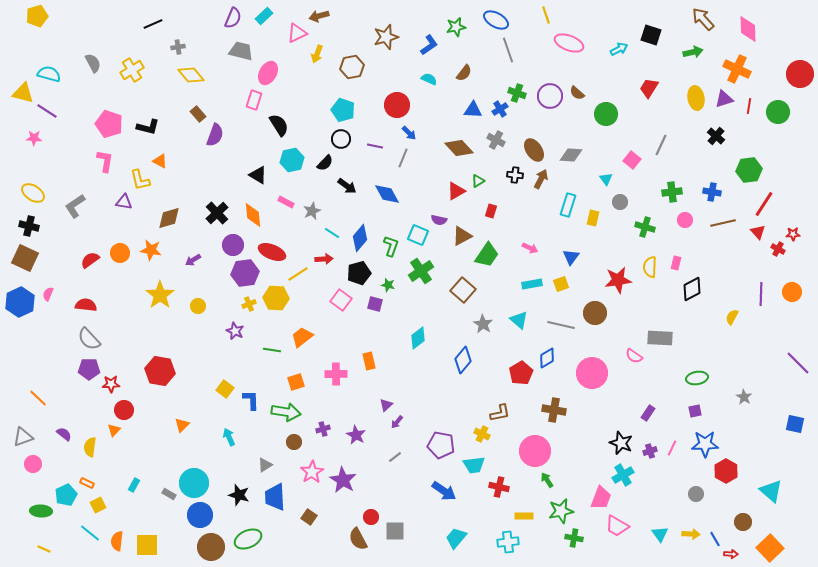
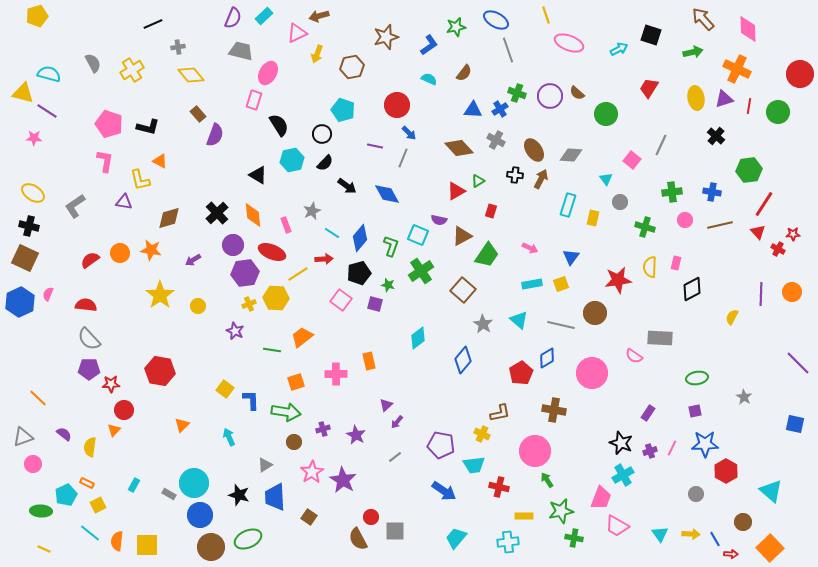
black circle at (341, 139): moved 19 px left, 5 px up
pink rectangle at (286, 202): moved 23 px down; rotated 42 degrees clockwise
brown line at (723, 223): moved 3 px left, 2 px down
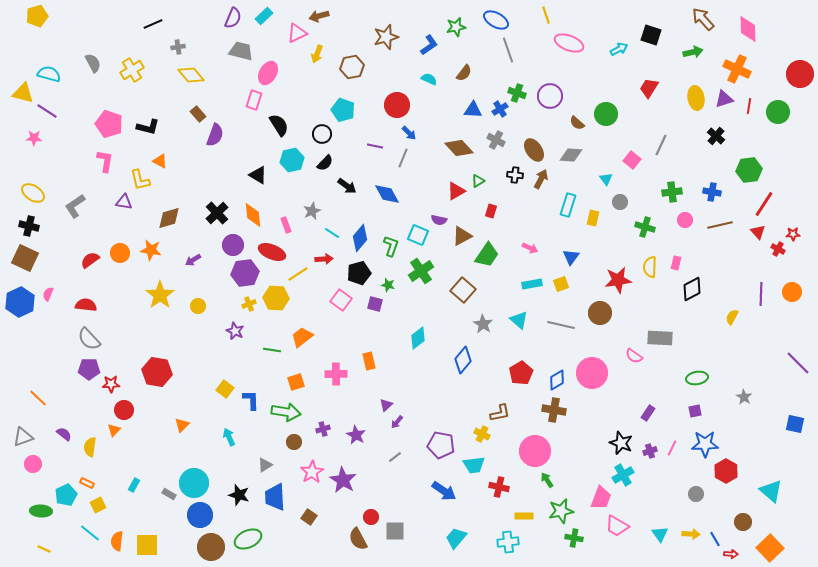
brown semicircle at (577, 93): moved 30 px down
brown circle at (595, 313): moved 5 px right
blue diamond at (547, 358): moved 10 px right, 22 px down
red hexagon at (160, 371): moved 3 px left, 1 px down
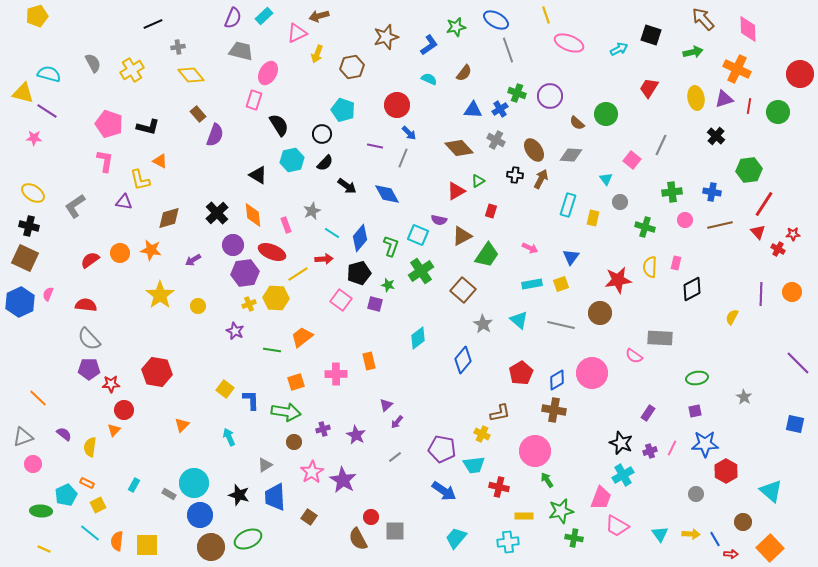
purple pentagon at (441, 445): moved 1 px right, 4 px down
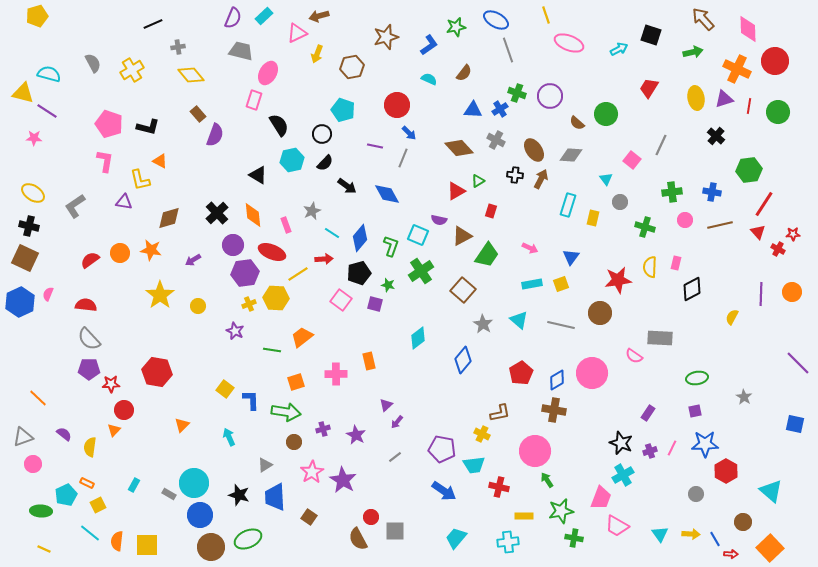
red circle at (800, 74): moved 25 px left, 13 px up
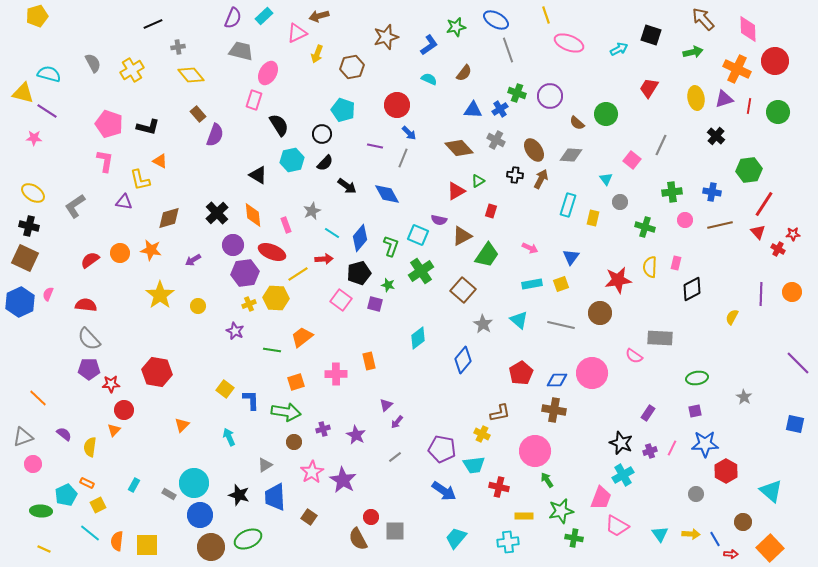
blue diamond at (557, 380): rotated 30 degrees clockwise
